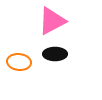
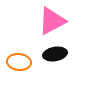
black ellipse: rotated 10 degrees counterclockwise
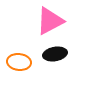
pink triangle: moved 2 px left
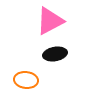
orange ellipse: moved 7 px right, 18 px down
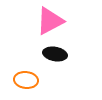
black ellipse: rotated 20 degrees clockwise
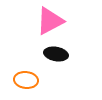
black ellipse: moved 1 px right
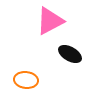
black ellipse: moved 14 px right; rotated 20 degrees clockwise
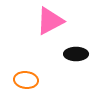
black ellipse: moved 6 px right; rotated 30 degrees counterclockwise
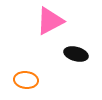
black ellipse: rotated 15 degrees clockwise
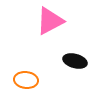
black ellipse: moved 1 px left, 7 px down
